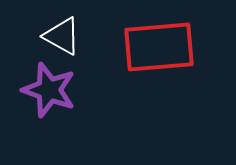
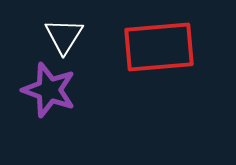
white triangle: moved 2 px right; rotated 33 degrees clockwise
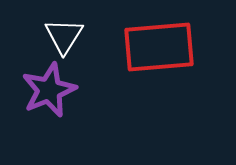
purple star: rotated 30 degrees clockwise
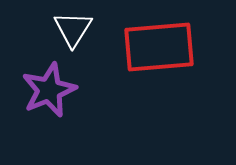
white triangle: moved 9 px right, 7 px up
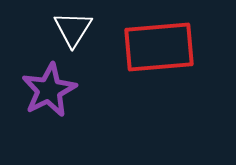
purple star: rotated 4 degrees counterclockwise
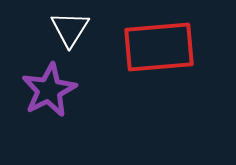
white triangle: moved 3 px left
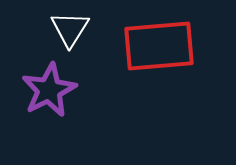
red rectangle: moved 1 px up
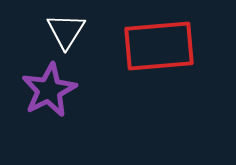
white triangle: moved 4 px left, 2 px down
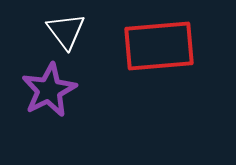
white triangle: rotated 9 degrees counterclockwise
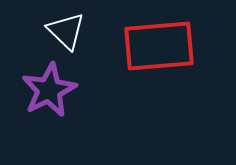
white triangle: rotated 9 degrees counterclockwise
